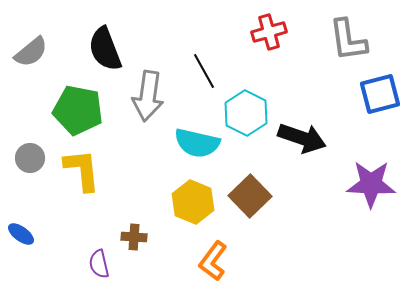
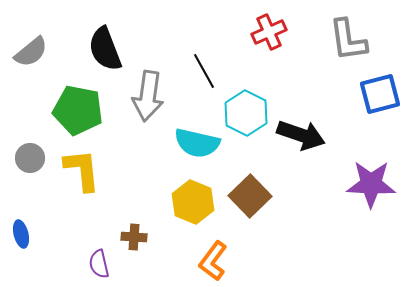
red cross: rotated 8 degrees counterclockwise
black arrow: moved 1 px left, 3 px up
blue ellipse: rotated 40 degrees clockwise
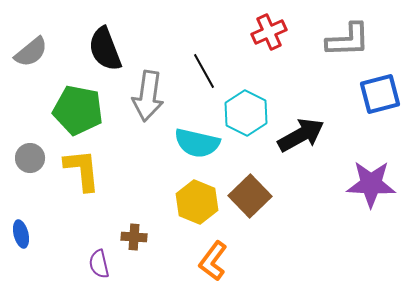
gray L-shape: rotated 84 degrees counterclockwise
black arrow: rotated 48 degrees counterclockwise
yellow hexagon: moved 4 px right
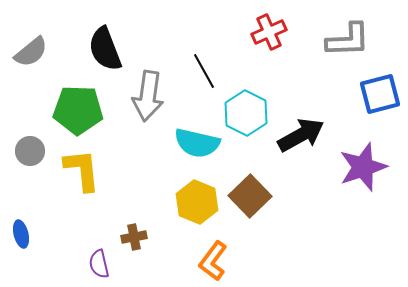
green pentagon: rotated 9 degrees counterclockwise
gray circle: moved 7 px up
purple star: moved 8 px left, 17 px up; rotated 21 degrees counterclockwise
brown cross: rotated 15 degrees counterclockwise
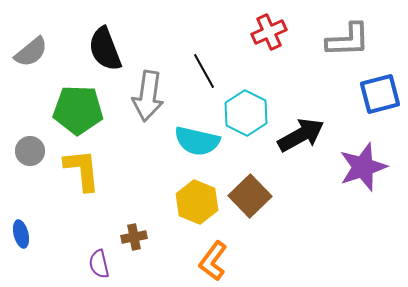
cyan semicircle: moved 2 px up
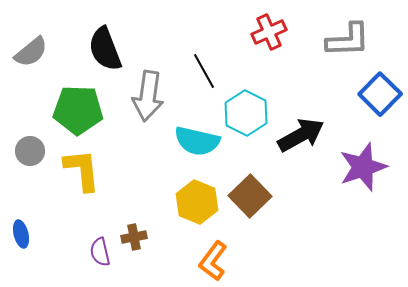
blue square: rotated 30 degrees counterclockwise
purple semicircle: moved 1 px right, 12 px up
